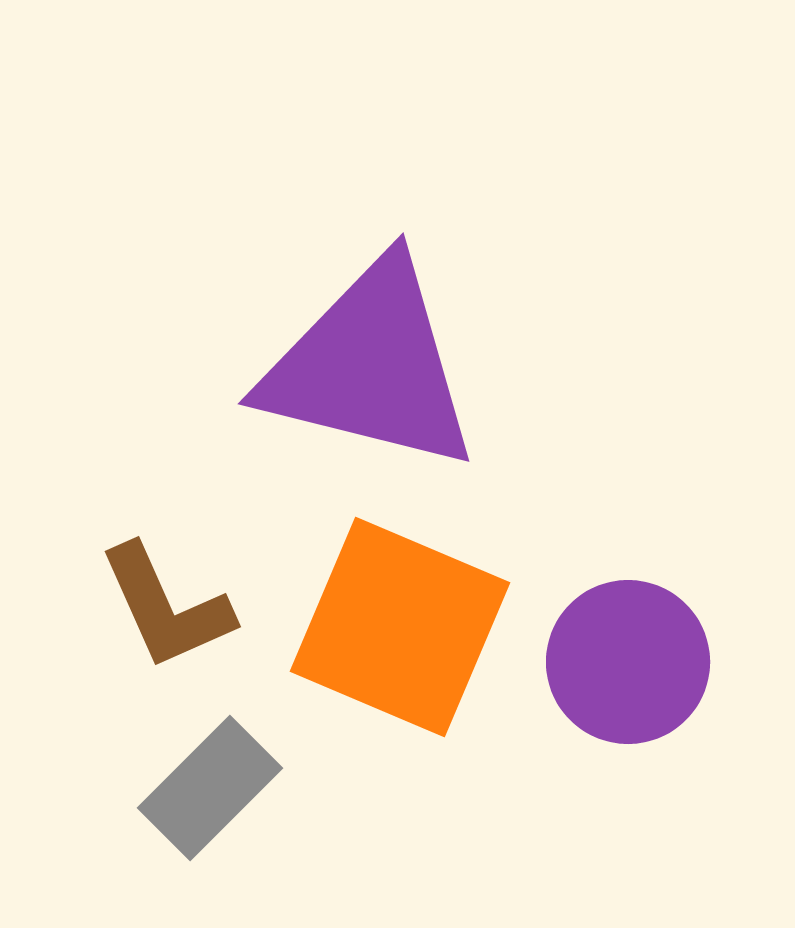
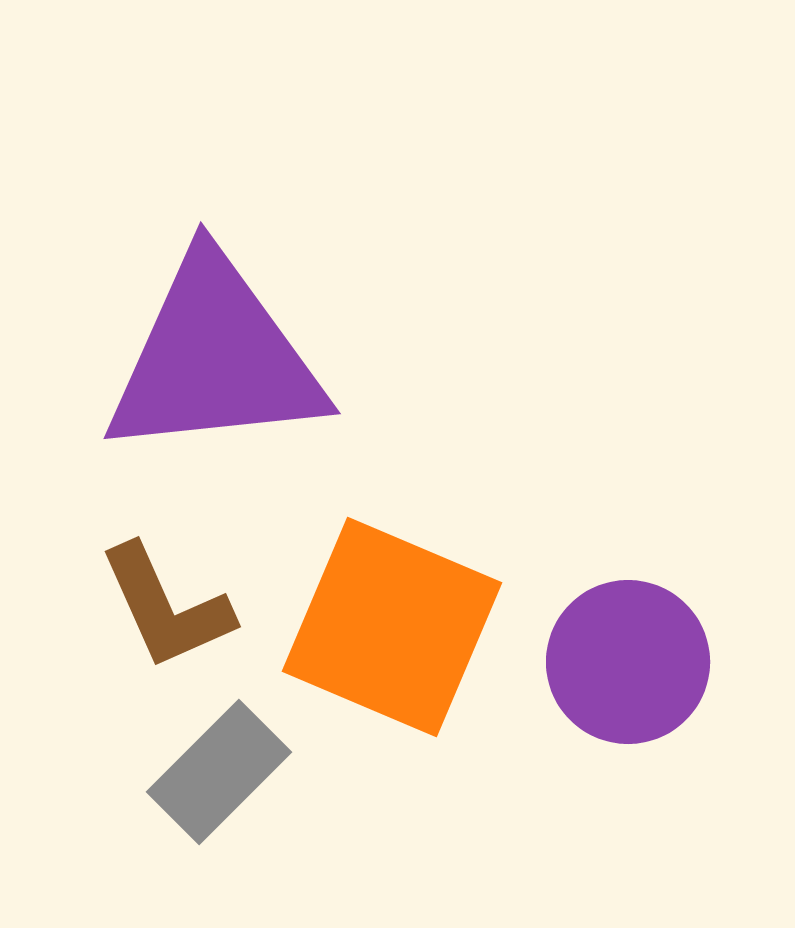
purple triangle: moved 155 px left, 8 px up; rotated 20 degrees counterclockwise
orange square: moved 8 px left
gray rectangle: moved 9 px right, 16 px up
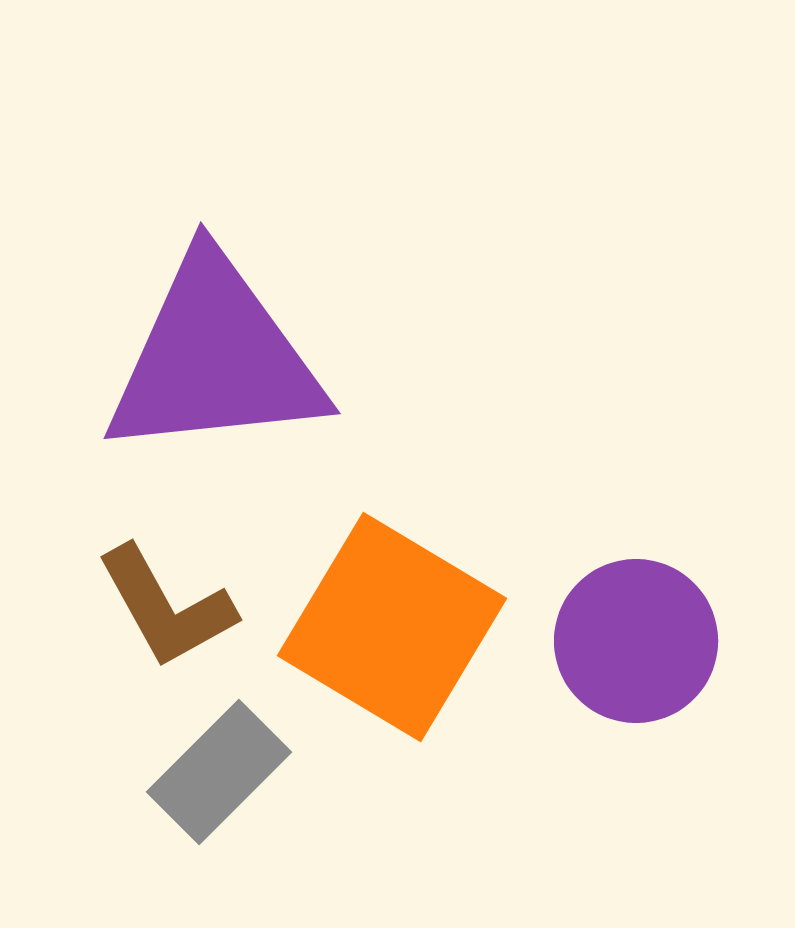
brown L-shape: rotated 5 degrees counterclockwise
orange square: rotated 8 degrees clockwise
purple circle: moved 8 px right, 21 px up
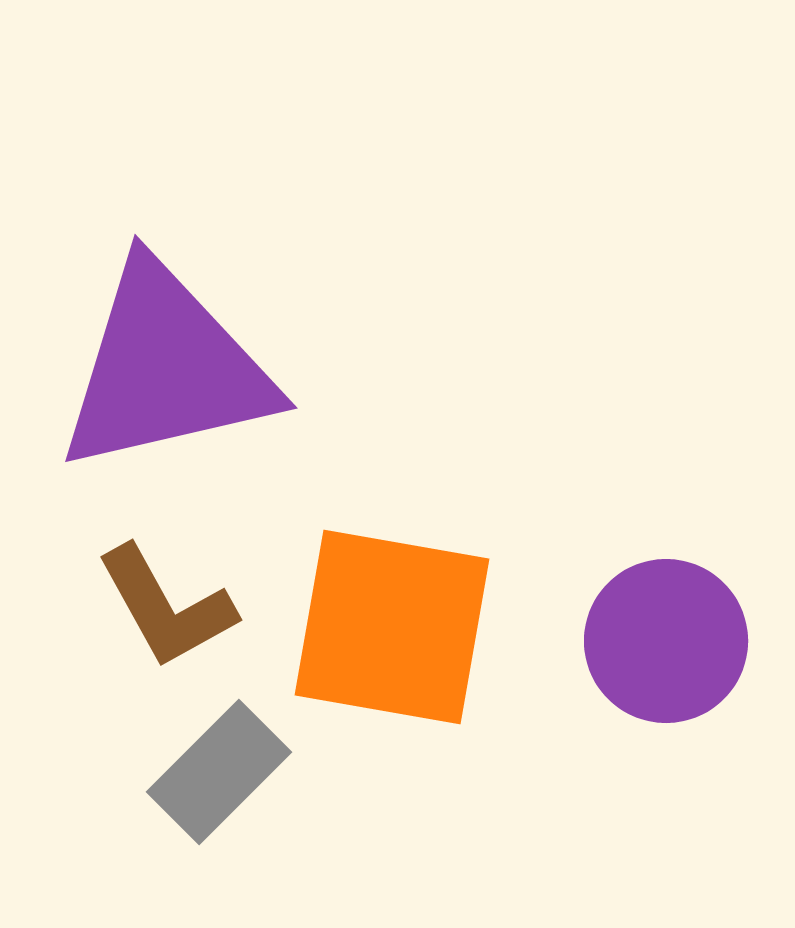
purple triangle: moved 49 px left, 10 px down; rotated 7 degrees counterclockwise
orange square: rotated 21 degrees counterclockwise
purple circle: moved 30 px right
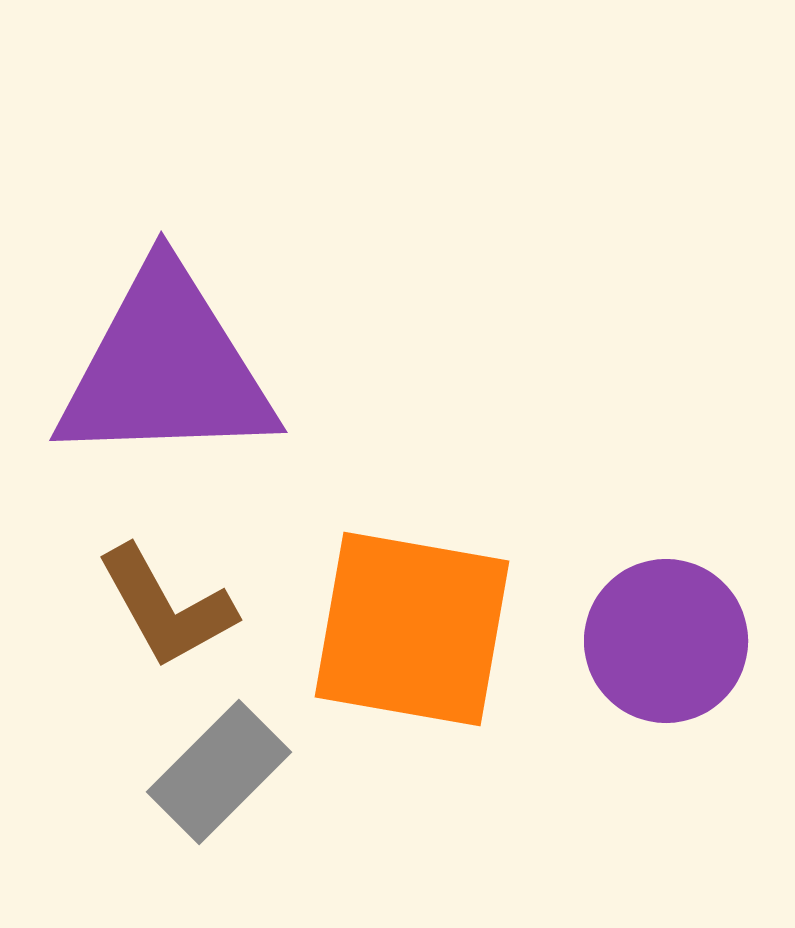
purple triangle: rotated 11 degrees clockwise
orange square: moved 20 px right, 2 px down
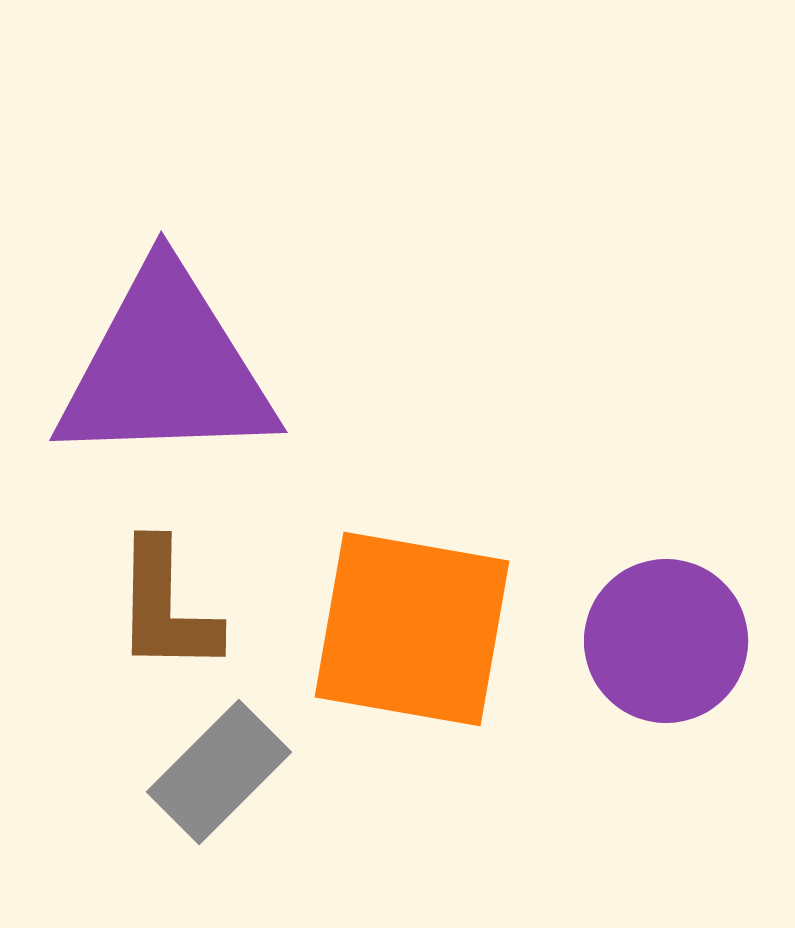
brown L-shape: rotated 30 degrees clockwise
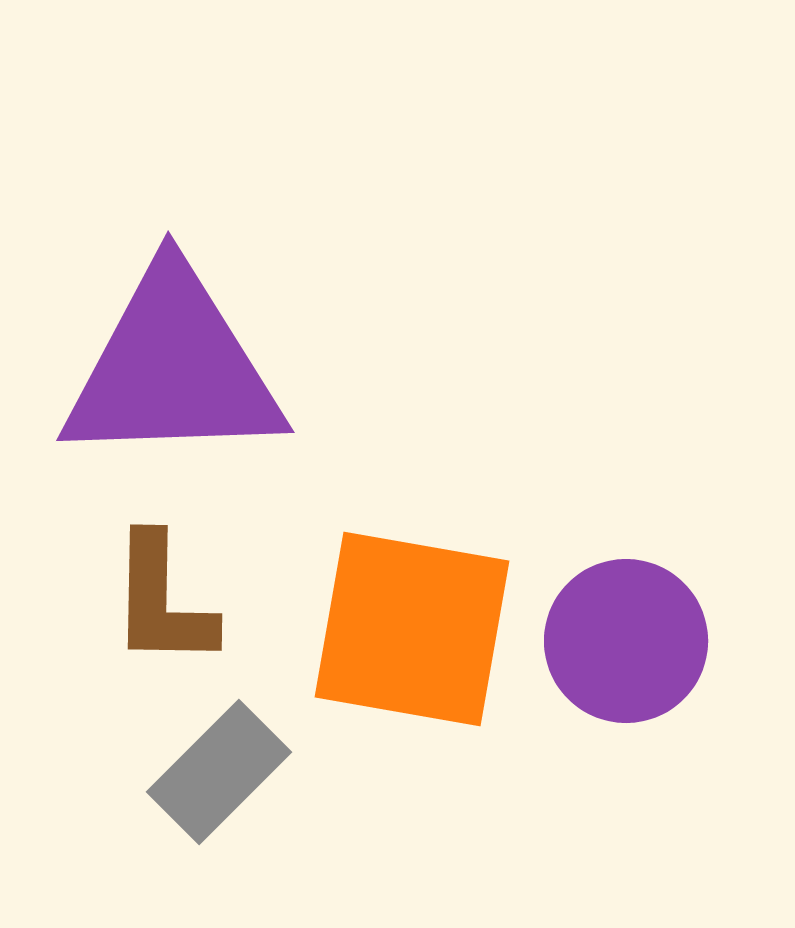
purple triangle: moved 7 px right
brown L-shape: moved 4 px left, 6 px up
purple circle: moved 40 px left
